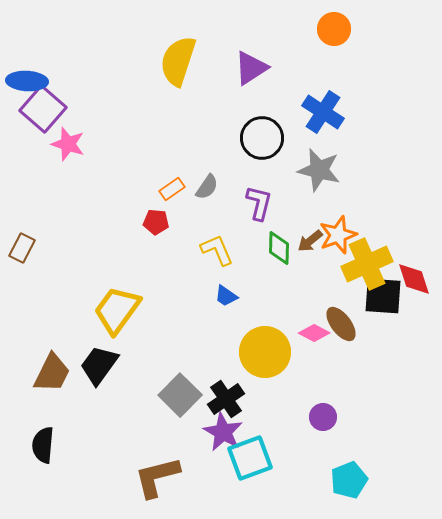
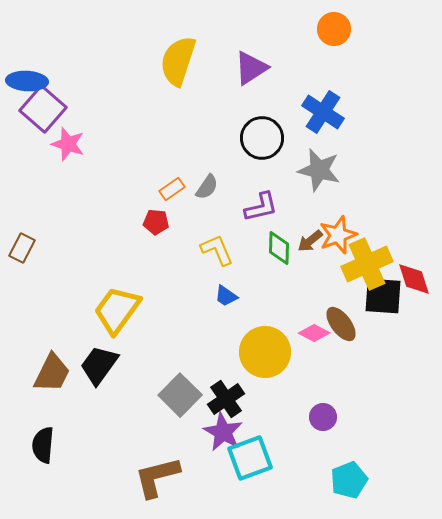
purple L-shape: moved 2 px right, 4 px down; rotated 63 degrees clockwise
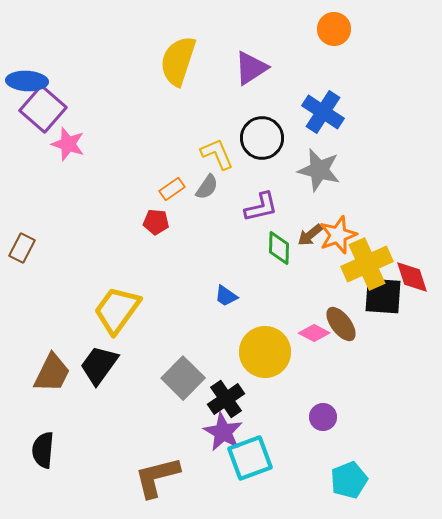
brown arrow: moved 6 px up
yellow L-shape: moved 96 px up
red diamond: moved 2 px left, 2 px up
gray square: moved 3 px right, 17 px up
black semicircle: moved 5 px down
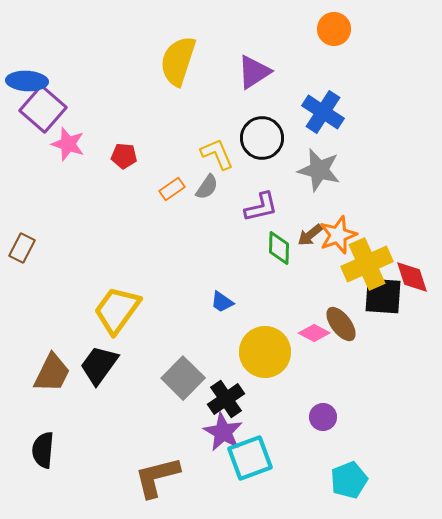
purple triangle: moved 3 px right, 4 px down
red pentagon: moved 32 px left, 66 px up
blue trapezoid: moved 4 px left, 6 px down
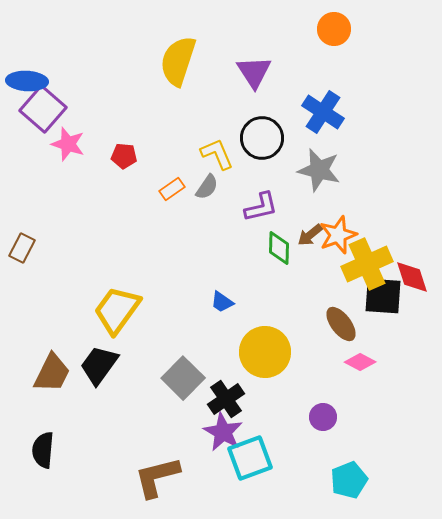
purple triangle: rotated 30 degrees counterclockwise
pink diamond: moved 46 px right, 29 px down
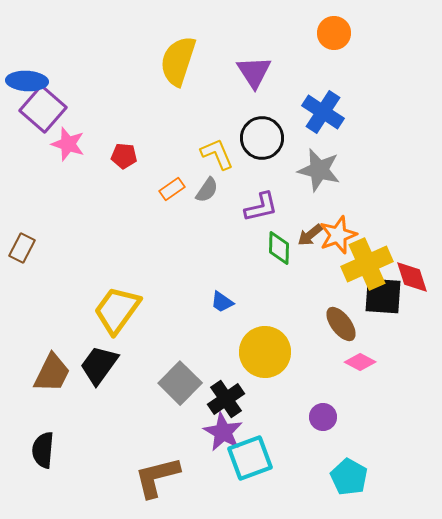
orange circle: moved 4 px down
gray semicircle: moved 3 px down
gray square: moved 3 px left, 5 px down
cyan pentagon: moved 3 px up; rotated 21 degrees counterclockwise
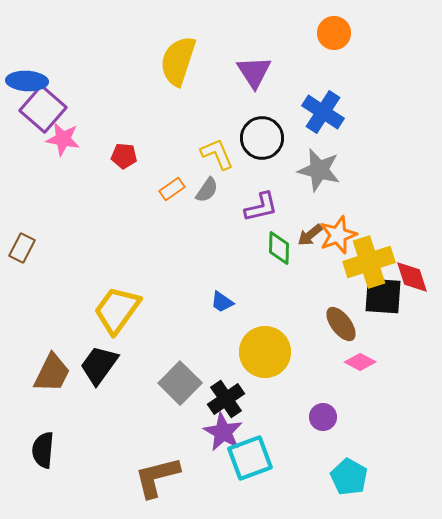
pink star: moved 5 px left, 5 px up; rotated 8 degrees counterclockwise
yellow cross: moved 2 px right, 2 px up; rotated 6 degrees clockwise
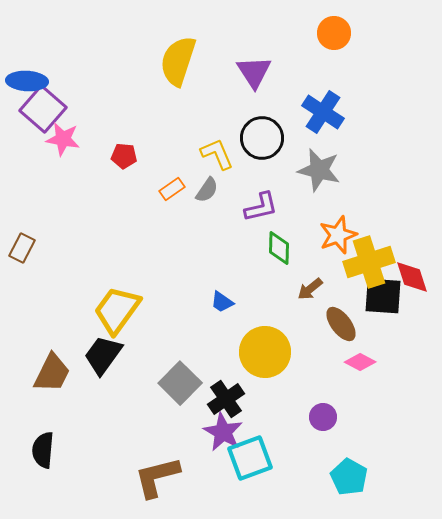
brown arrow: moved 54 px down
black trapezoid: moved 4 px right, 10 px up
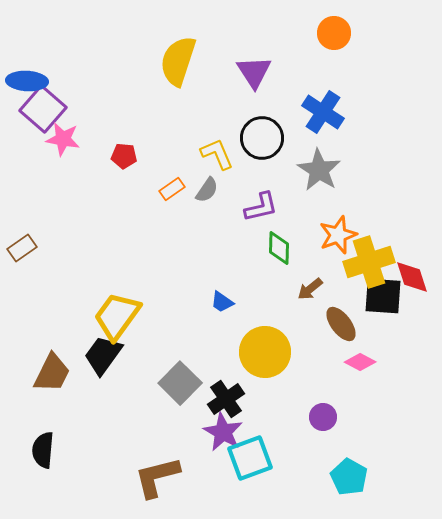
gray star: rotated 18 degrees clockwise
brown rectangle: rotated 28 degrees clockwise
yellow trapezoid: moved 6 px down
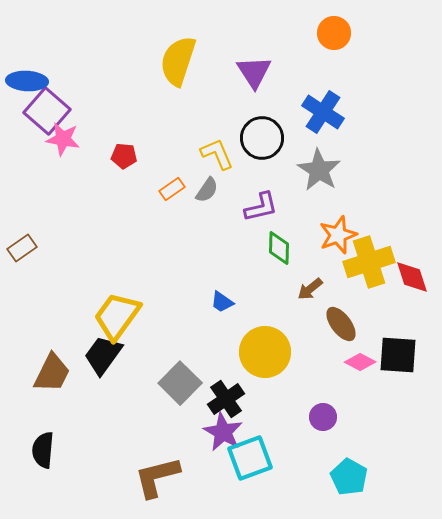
purple square: moved 4 px right, 2 px down
black square: moved 15 px right, 59 px down
